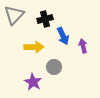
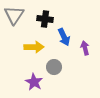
gray triangle: rotated 10 degrees counterclockwise
black cross: rotated 21 degrees clockwise
blue arrow: moved 1 px right, 1 px down
purple arrow: moved 2 px right, 2 px down
purple star: moved 1 px right
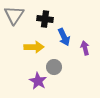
purple star: moved 4 px right, 1 px up
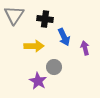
yellow arrow: moved 1 px up
